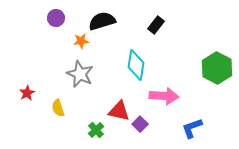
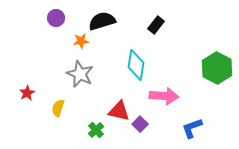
yellow semicircle: rotated 36 degrees clockwise
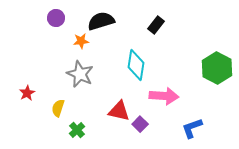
black semicircle: moved 1 px left
green cross: moved 19 px left
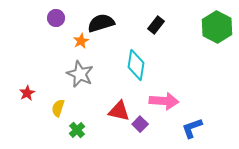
black semicircle: moved 2 px down
orange star: rotated 21 degrees counterclockwise
green hexagon: moved 41 px up
pink arrow: moved 5 px down
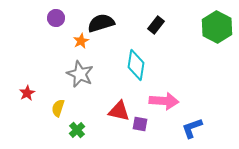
purple square: rotated 35 degrees counterclockwise
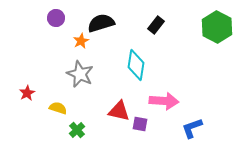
yellow semicircle: rotated 90 degrees clockwise
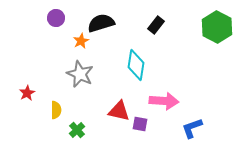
yellow semicircle: moved 2 px left, 2 px down; rotated 72 degrees clockwise
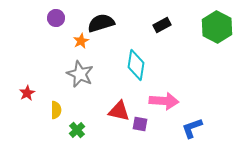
black rectangle: moved 6 px right; rotated 24 degrees clockwise
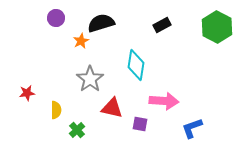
gray star: moved 10 px right, 5 px down; rotated 12 degrees clockwise
red star: rotated 21 degrees clockwise
red triangle: moved 7 px left, 3 px up
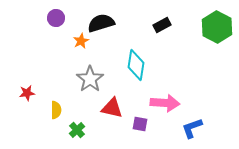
pink arrow: moved 1 px right, 2 px down
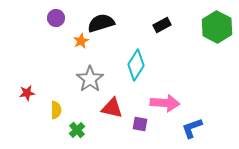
cyan diamond: rotated 24 degrees clockwise
